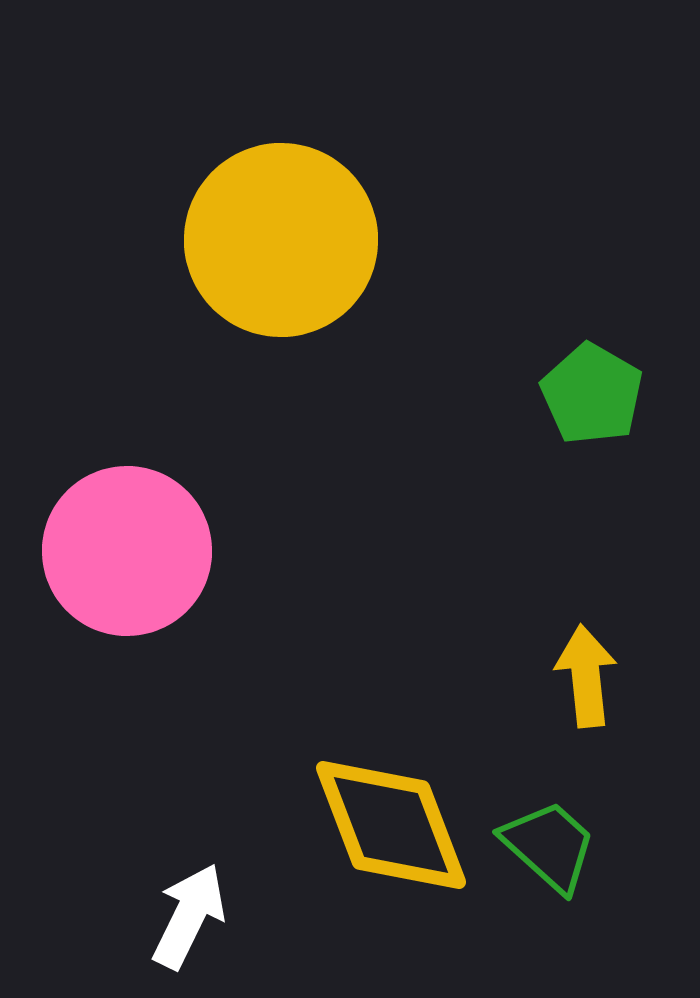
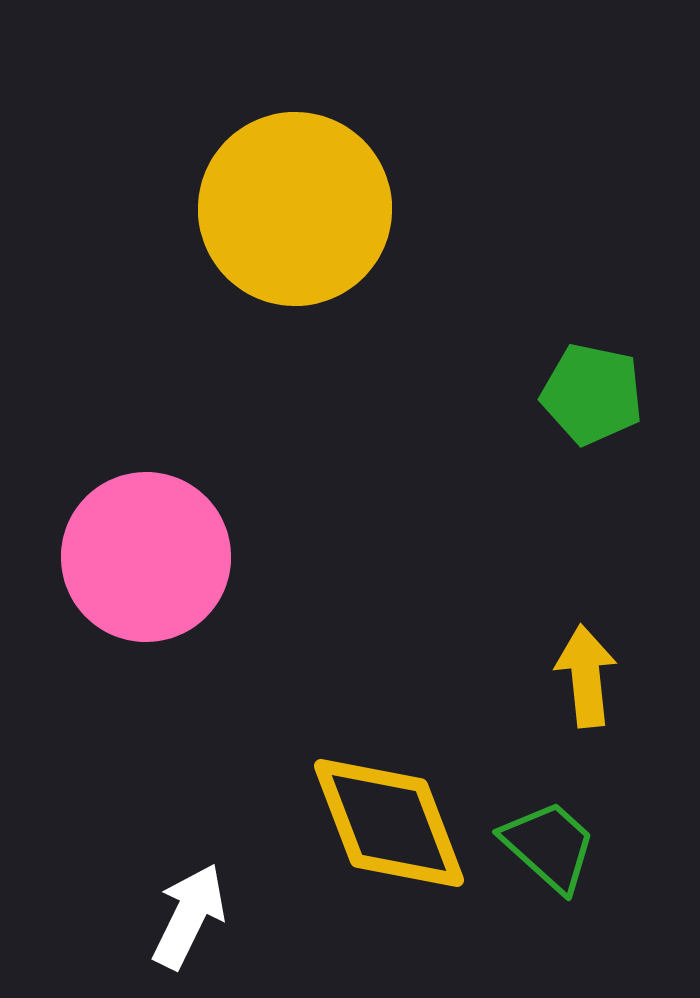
yellow circle: moved 14 px right, 31 px up
green pentagon: rotated 18 degrees counterclockwise
pink circle: moved 19 px right, 6 px down
yellow diamond: moved 2 px left, 2 px up
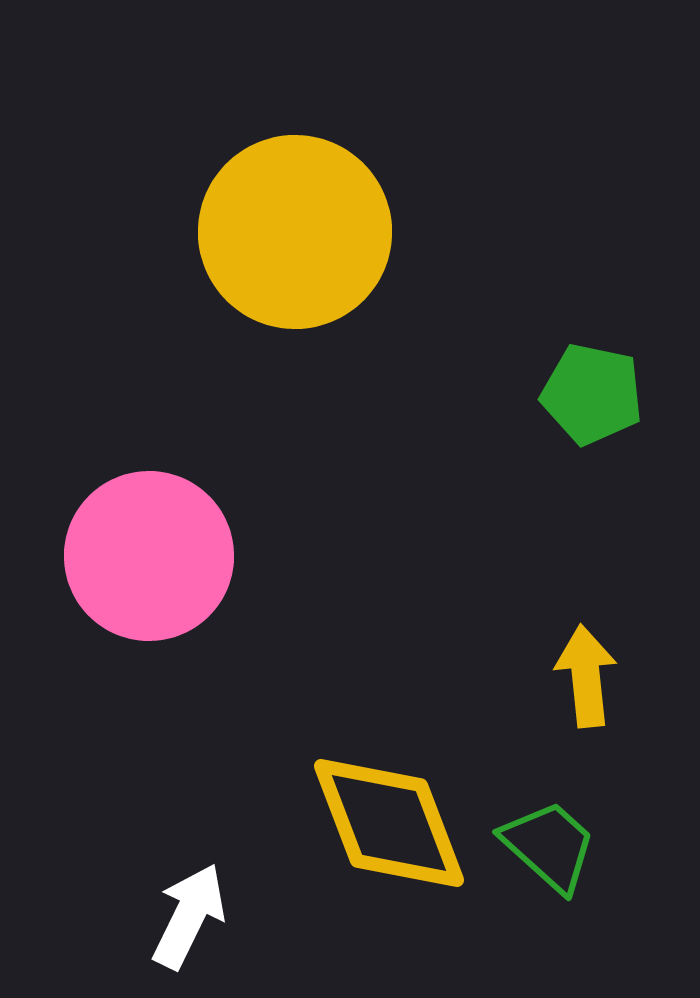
yellow circle: moved 23 px down
pink circle: moved 3 px right, 1 px up
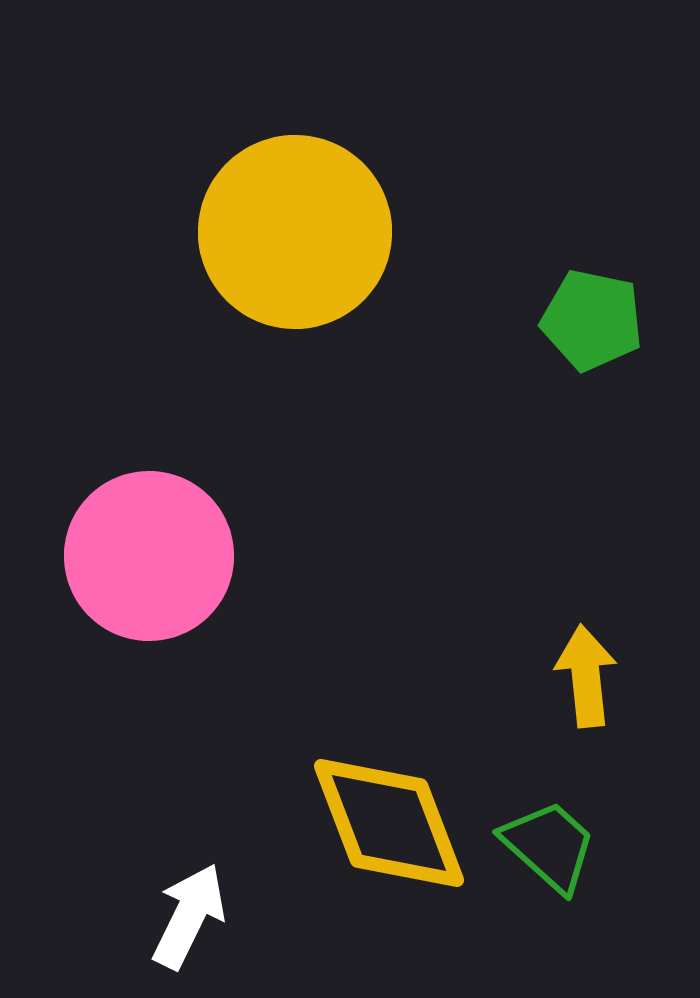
green pentagon: moved 74 px up
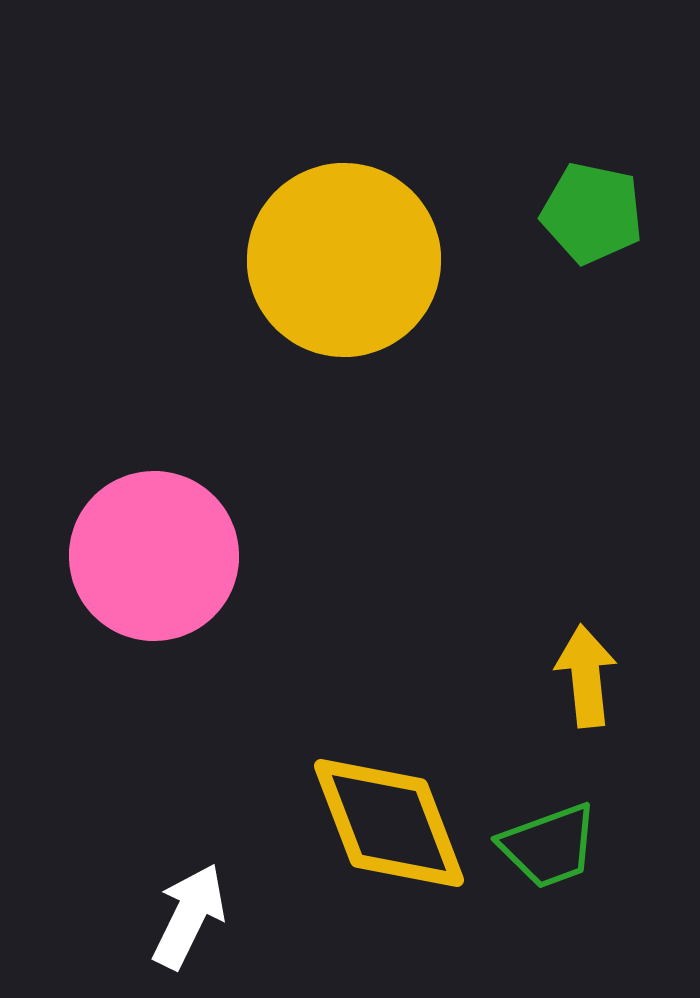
yellow circle: moved 49 px right, 28 px down
green pentagon: moved 107 px up
pink circle: moved 5 px right
green trapezoid: rotated 118 degrees clockwise
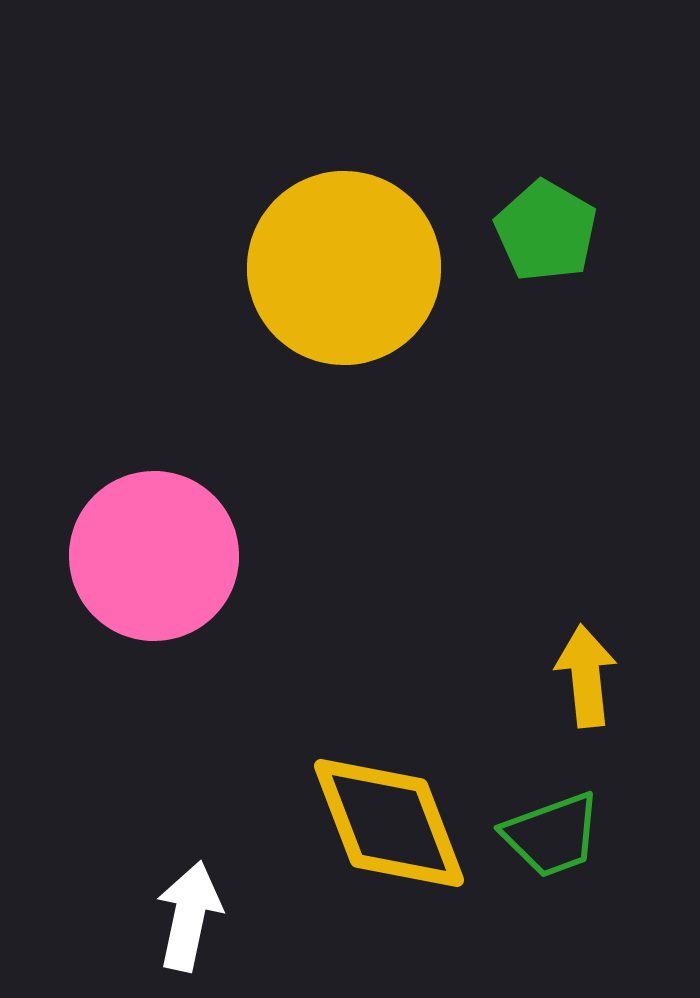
green pentagon: moved 46 px left, 18 px down; rotated 18 degrees clockwise
yellow circle: moved 8 px down
green trapezoid: moved 3 px right, 11 px up
white arrow: rotated 14 degrees counterclockwise
